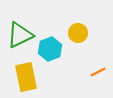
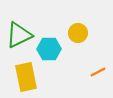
green triangle: moved 1 px left
cyan hexagon: moved 1 px left; rotated 20 degrees clockwise
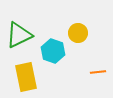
cyan hexagon: moved 4 px right, 2 px down; rotated 20 degrees clockwise
orange line: rotated 21 degrees clockwise
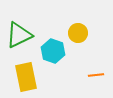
orange line: moved 2 px left, 3 px down
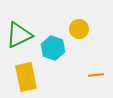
yellow circle: moved 1 px right, 4 px up
cyan hexagon: moved 3 px up
